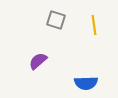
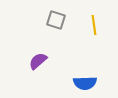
blue semicircle: moved 1 px left
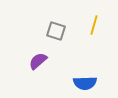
gray square: moved 11 px down
yellow line: rotated 24 degrees clockwise
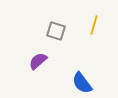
blue semicircle: moved 3 px left; rotated 55 degrees clockwise
